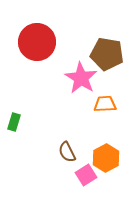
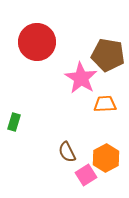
brown pentagon: moved 1 px right, 1 px down
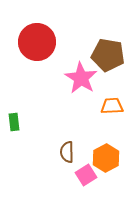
orange trapezoid: moved 7 px right, 2 px down
green rectangle: rotated 24 degrees counterclockwise
brown semicircle: rotated 25 degrees clockwise
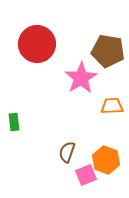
red circle: moved 2 px down
brown pentagon: moved 4 px up
pink star: rotated 8 degrees clockwise
brown semicircle: rotated 20 degrees clockwise
orange hexagon: moved 2 px down; rotated 12 degrees counterclockwise
pink square: rotated 10 degrees clockwise
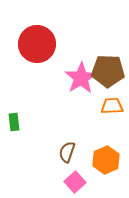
brown pentagon: moved 20 px down; rotated 8 degrees counterclockwise
orange hexagon: rotated 16 degrees clockwise
pink square: moved 11 px left, 7 px down; rotated 20 degrees counterclockwise
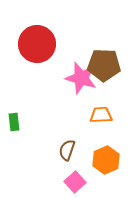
brown pentagon: moved 4 px left, 6 px up
pink star: rotated 24 degrees counterclockwise
orange trapezoid: moved 11 px left, 9 px down
brown semicircle: moved 2 px up
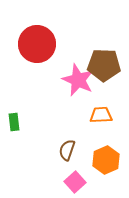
pink star: moved 3 px left, 2 px down; rotated 8 degrees clockwise
